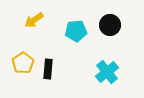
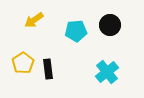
black rectangle: rotated 12 degrees counterclockwise
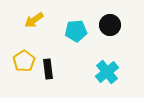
yellow pentagon: moved 1 px right, 2 px up
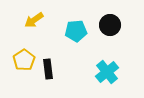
yellow pentagon: moved 1 px up
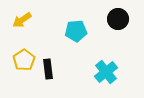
yellow arrow: moved 12 px left
black circle: moved 8 px right, 6 px up
cyan cross: moved 1 px left
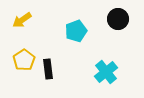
cyan pentagon: rotated 15 degrees counterclockwise
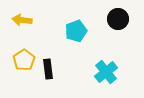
yellow arrow: rotated 42 degrees clockwise
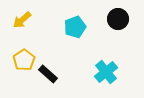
yellow arrow: rotated 48 degrees counterclockwise
cyan pentagon: moved 1 px left, 4 px up
black rectangle: moved 5 px down; rotated 42 degrees counterclockwise
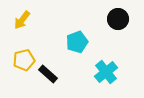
yellow arrow: rotated 12 degrees counterclockwise
cyan pentagon: moved 2 px right, 15 px down
yellow pentagon: rotated 20 degrees clockwise
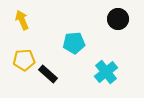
yellow arrow: rotated 120 degrees clockwise
cyan pentagon: moved 3 px left, 1 px down; rotated 15 degrees clockwise
yellow pentagon: rotated 10 degrees clockwise
